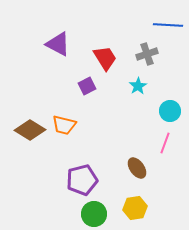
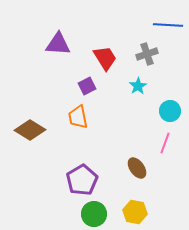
purple triangle: rotated 24 degrees counterclockwise
orange trapezoid: moved 14 px right, 8 px up; rotated 65 degrees clockwise
purple pentagon: rotated 16 degrees counterclockwise
yellow hexagon: moved 4 px down; rotated 20 degrees clockwise
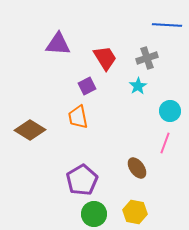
blue line: moved 1 px left
gray cross: moved 4 px down
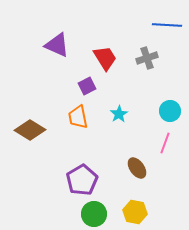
purple triangle: moved 1 px left, 1 px down; rotated 20 degrees clockwise
cyan star: moved 19 px left, 28 px down
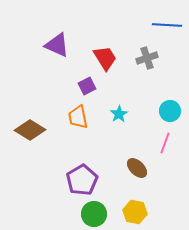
brown ellipse: rotated 10 degrees counterclockwise
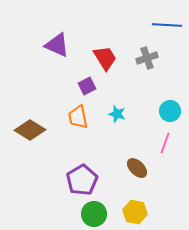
cyan star: moved 2 px left; rotated 24 degrees counterclockwise
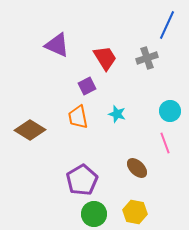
blue line: rotated 68 degrees counterclockwise
pink line: rotated 40 degrees counterclockwise
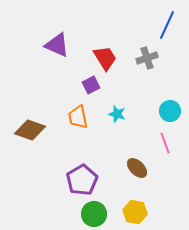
purple square: moved 4 px right, 1 px up
brown diamond: rotated 12 degrees counterclockwise
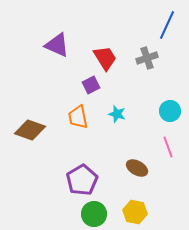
pink line: moved 3 px right, 4 px down
brown ellipse: rotated 15 degrees counterclockwise
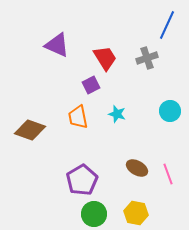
pink line: moved 27 px down
yellow hexagon: moved 1 px right, 1 px down
